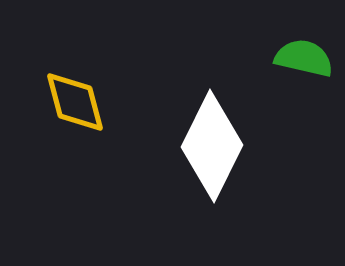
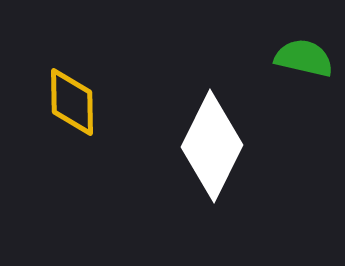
yellow diamond: moved 3 px left; rotated 14 degrees clockwise
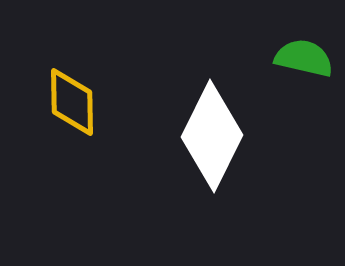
white diamond: moved 10 px up
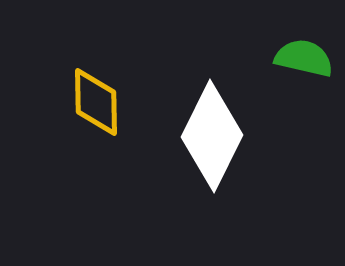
yellow diamond: moved 24 px right
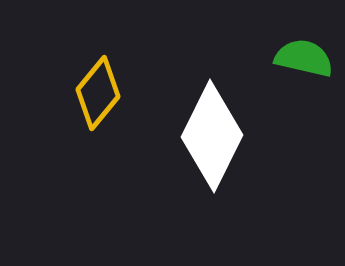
yellow diamond: moved 2 px right, 9 px up; rotated 40 degrees clockwise
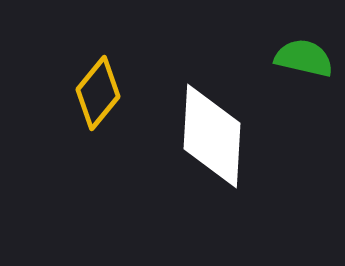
white diamond: rotated 23 degrees counterclockwise
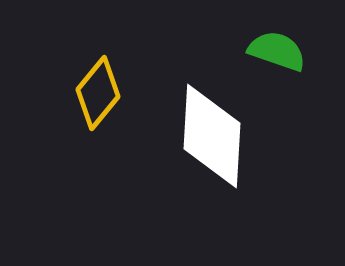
green semicircle: moved 27 px left, 7 px up; rotated 6 degrees clockwise
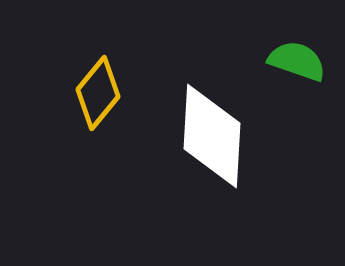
green semicircle: moved 20 px right, 10 px down
